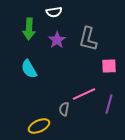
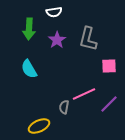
purple line: rotated 30 degrees clockwise
gray semicircle: moved 2 px up
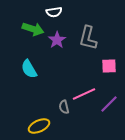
green arrow: moved 4 px right; rotated 75 degrees counterclockwise
gray L-shape: moved 1 px up
gray semicircle: rotated 24 degrees counterclockwise
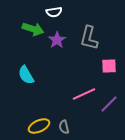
gray L-shape: moved 1 px right
cyan semicircle: moved 3 px left, 6 px down
gray semicircle: moved 20 px down
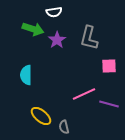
cyan semicircle: rotated 30 degrees clockwise
purple line: rotated 60 degrees clockwise
yellow ellipse: moved 2 px right, 10 px up; rotated 65 degrees clockwise
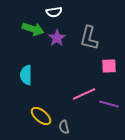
purple star: moved 2 px up
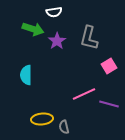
purple star: moved 3 px down
pink square: rotated 28 degrees counterclockwise
yellow ellipse: moved 1 px right, 3 px down; rotated 45 degrees counterclockwise
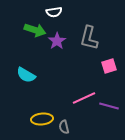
green arrow: moved 2 px right, 1 px down
pink square: rotated 14 degrees clockwise
cyan semicircle: rotated 60 degrees counterclockwise
pink line: moved 4 px down
purple line: moved 2 px down
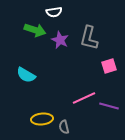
purple star: moved 3 px right, 1 px up; rotated 12 degrees counterclockwise
